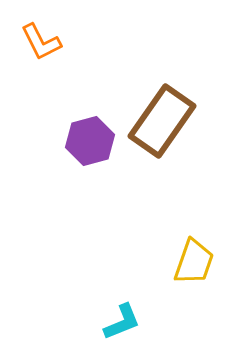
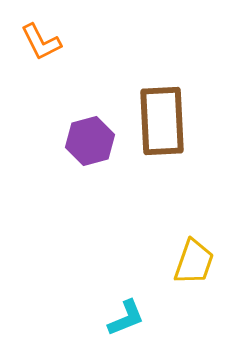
brown rectangle: rotated 38 degrees counterclockwise
cyan L-shape: moved 4 px right, 4 px up
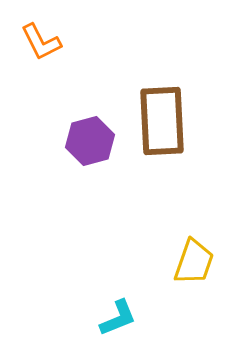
cyan L-shape: moved 8 px left
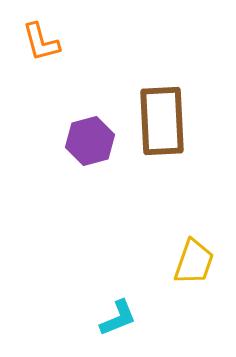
orange L-shape: rotated 12 degrees clockwise
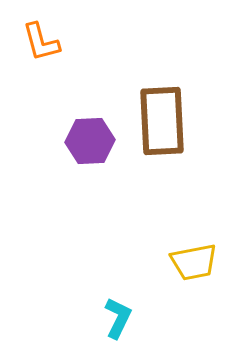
purple hexagon: rotated 12 degrees clockwise
yellow trapezoid: rotated 60 degrees clockwise
cyan L-shape: rotated 42 degrees counterclockwise
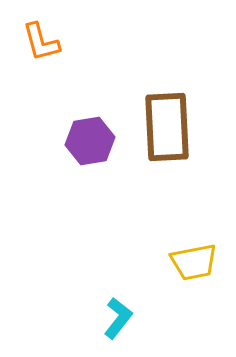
brown rectangle: moved 5 px right, 6 px down
purple hexagon: rotated 6 degrees counterclockwise
cyan L-shape: rotated 12 degrees clockwise
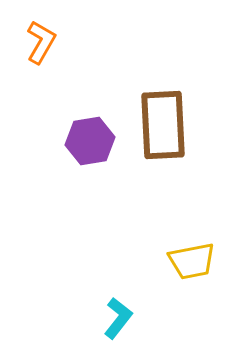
orange L-shape: rotated 135 degrees counterclockwise
brown rectangle: moved 4 px left, 2 px up
yellow trapezoid: moved 2 px left, 1 px up
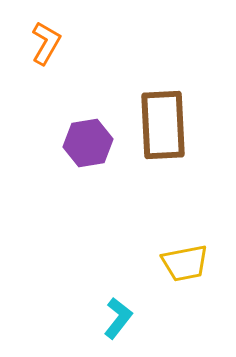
orange L-shape: moved 5 px right, 1 px down
purple hexagon: moved 2 px left, 2 px down
yellow trapezoid: moved 7 px left, 2 px down
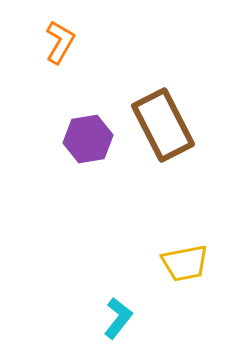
orange L-shape: moved 14 px right, 1 px up
brown rectangle: rotated 24 degrees counterclockwise
purple hexagon: moved 4 px up
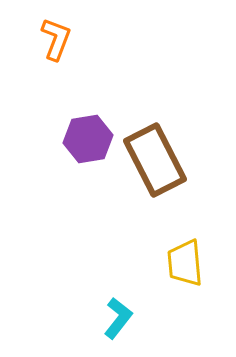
orange L-shape: moved 4 px left, 3 px up; rotated 9 degrees counterclockwise
brown rectangle: moved 8 px left, 35 px down
yellow trapezoid: rotated 96 degrees clockwise
